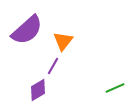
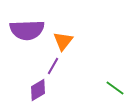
purple semicircle: rotated 40 degrees clockwise
green line: rotated 60 degrees clockwise
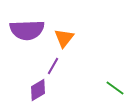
orange triangle: moved 1 px right, 3 px up
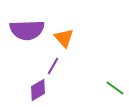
orange triangle: rotated 20 degrees counterclockwise
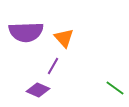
purple semicircle: moved 1 px left, 2 px down
purple diamond: rotated 55 degrees clockwise
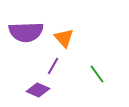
green line: moved 18 px left, 14 px up; rotated 18 degrees clockwise
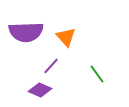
orange triangle: moved 2 px right, 1 px up
purple line: moved 2 px left; rotated 12 degrees clockwise
purple diamond: moved 2 px right
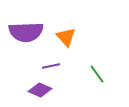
purple line: rotated 36 degrees clockwise
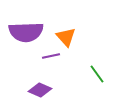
purple line: moved 10 px up
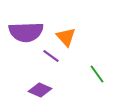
purple line: rotated 48 degrees clockwise
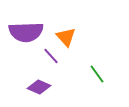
purple line: rotated 12 degrees clockwise
purple diamond: moved 1 px left, 3 px up
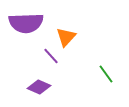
purple semicircle: moved 9 px up
orange triangle: rotated 25 degrees clockwise
green line: moved 9 px right
